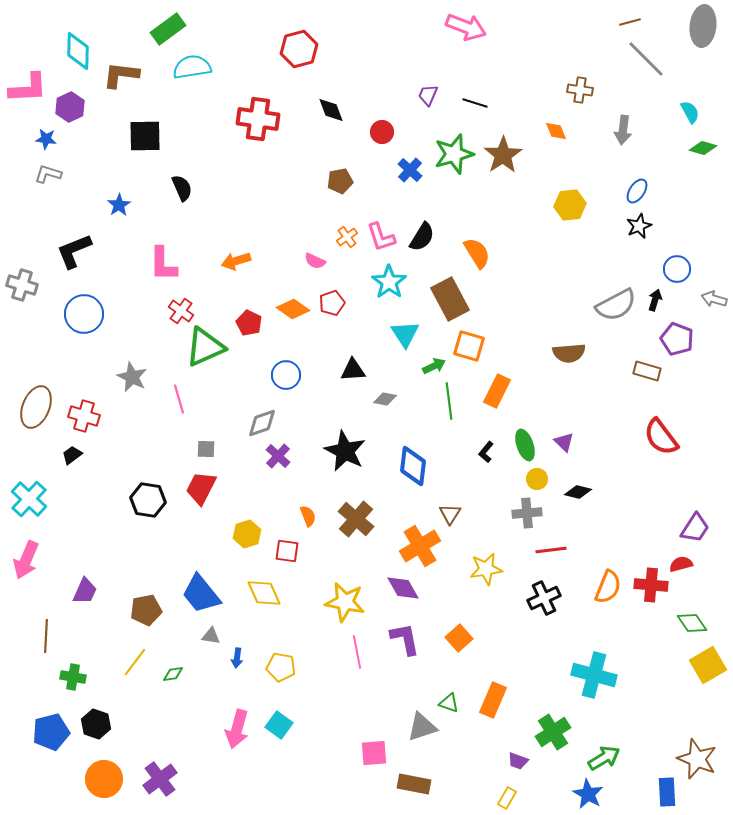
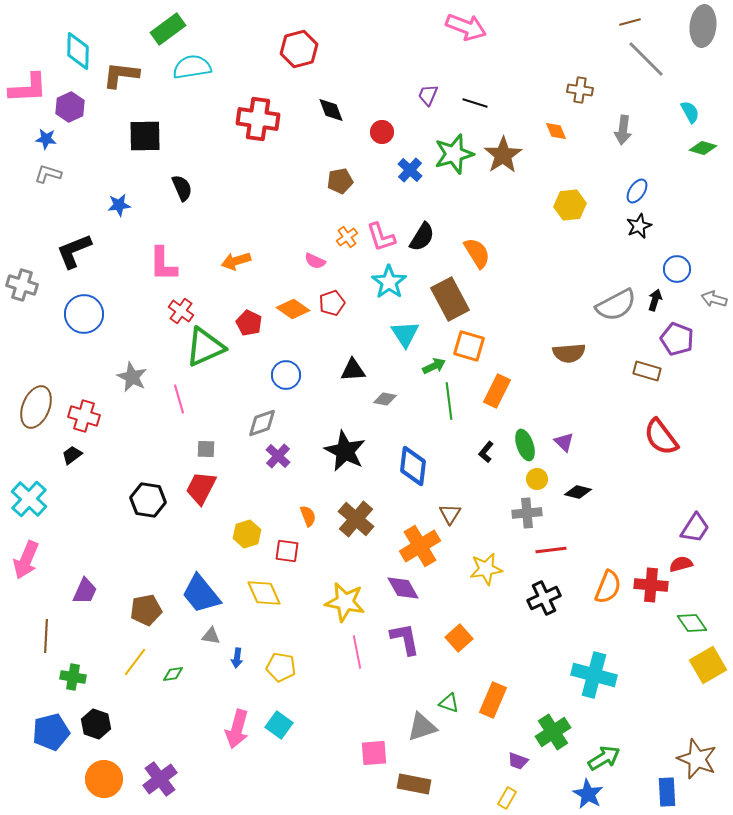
blue star at (119, 205): rotated 25 degrees clockwise
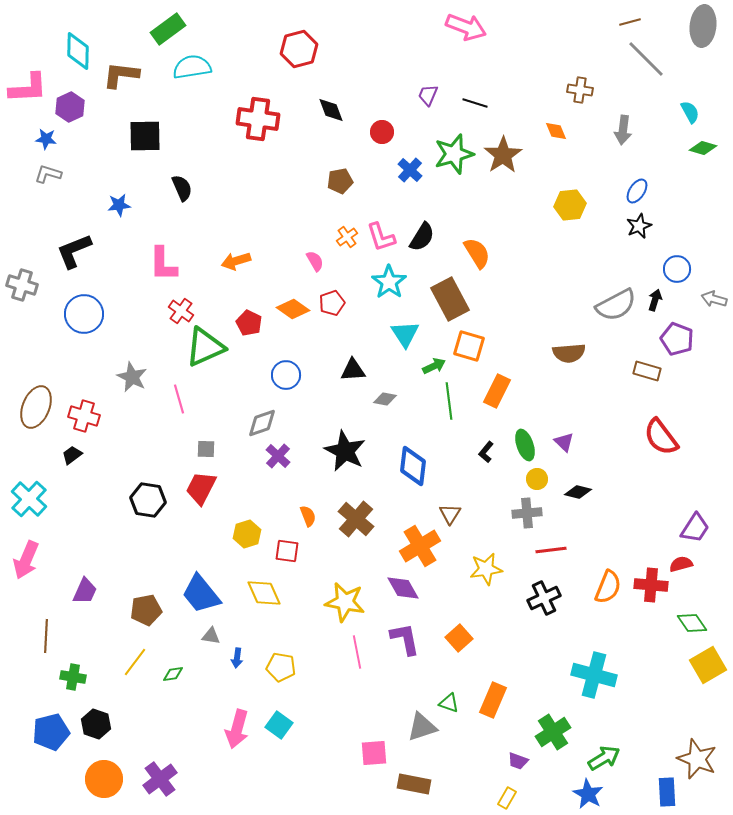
pink semicircle at (315, 261): rotated 145 degrees counterclockwise
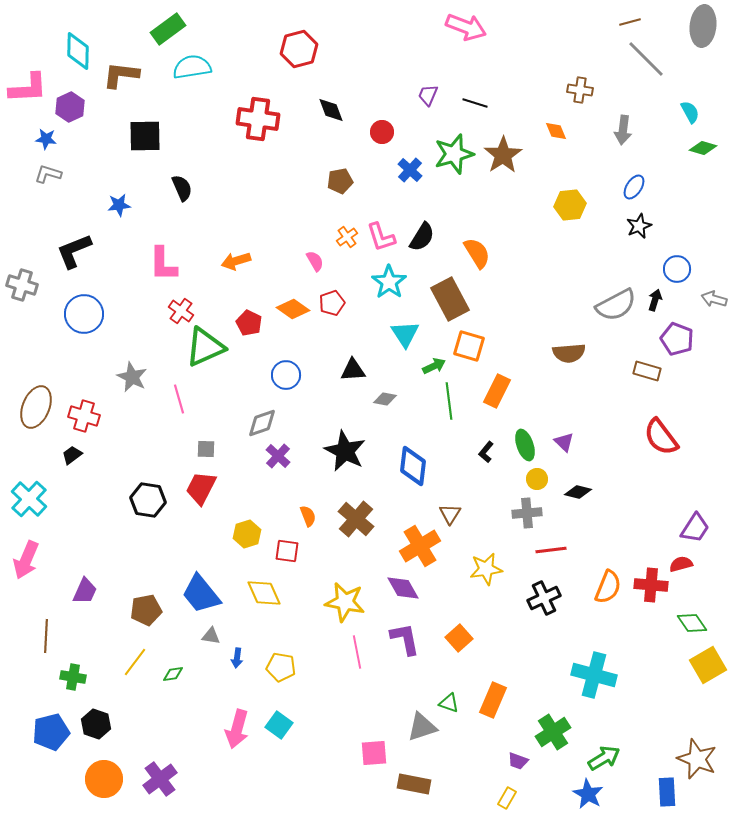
blue ellipse at (637, 191): moved 3 px left, 4 px up
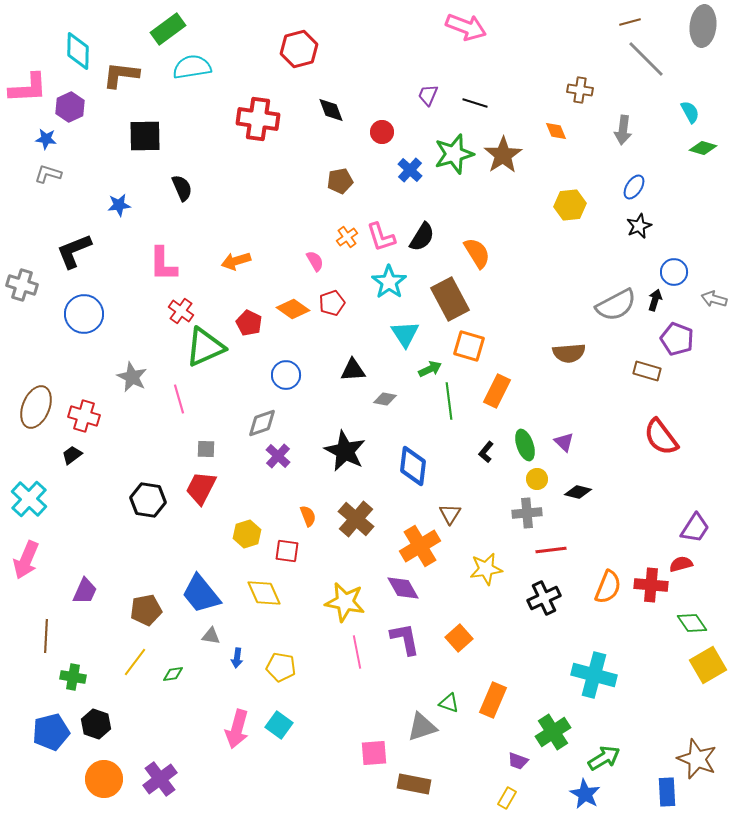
blue circle at (677, 269): moved 3 px left, 3 px down
green arrow at (434, 366): moved 4 px left, 3 px down
blue star at (588, 794): moved 3 px left
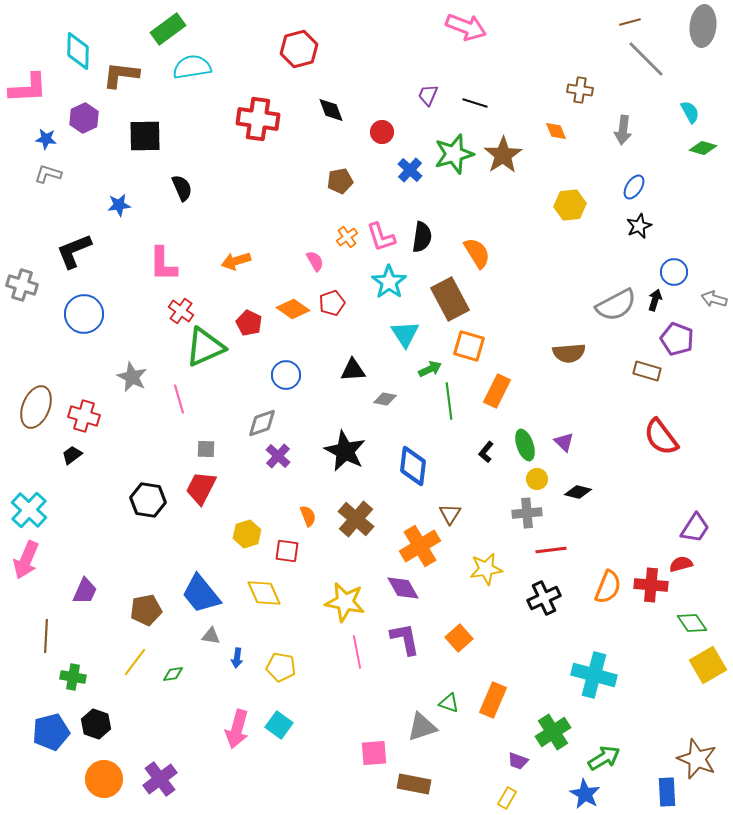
purple hexagon at (70, 107): moved 14 px right, 11 px down
black semicircle at (422, 237): rotated 24 degrees counterclockwise
cyan cross at (29, 499): moved 11 px down
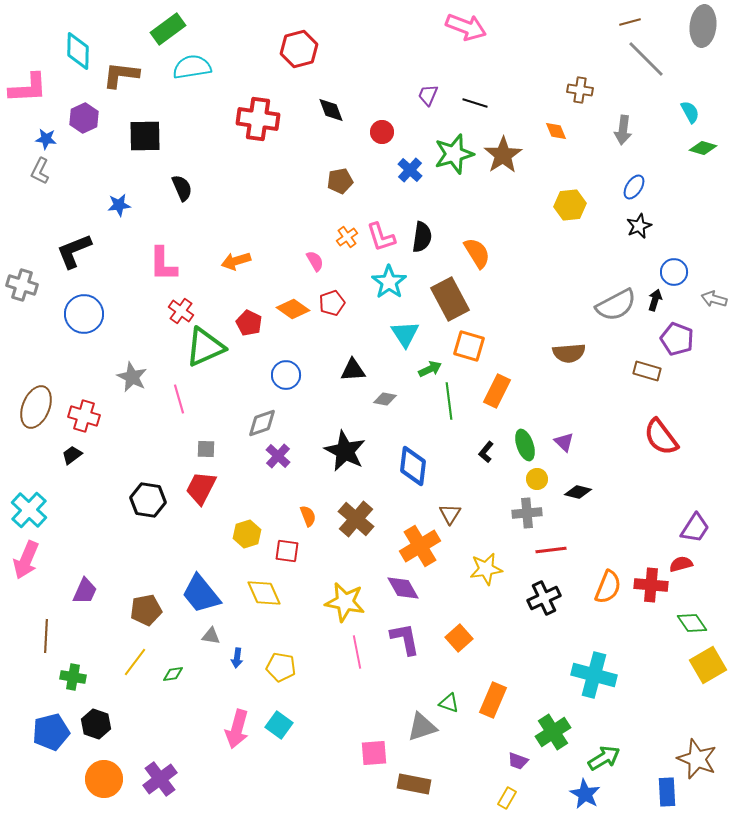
gray L-shape at (48, 174): moved 8 px left, 3 px up; rotated 80 degrees counterclockwise
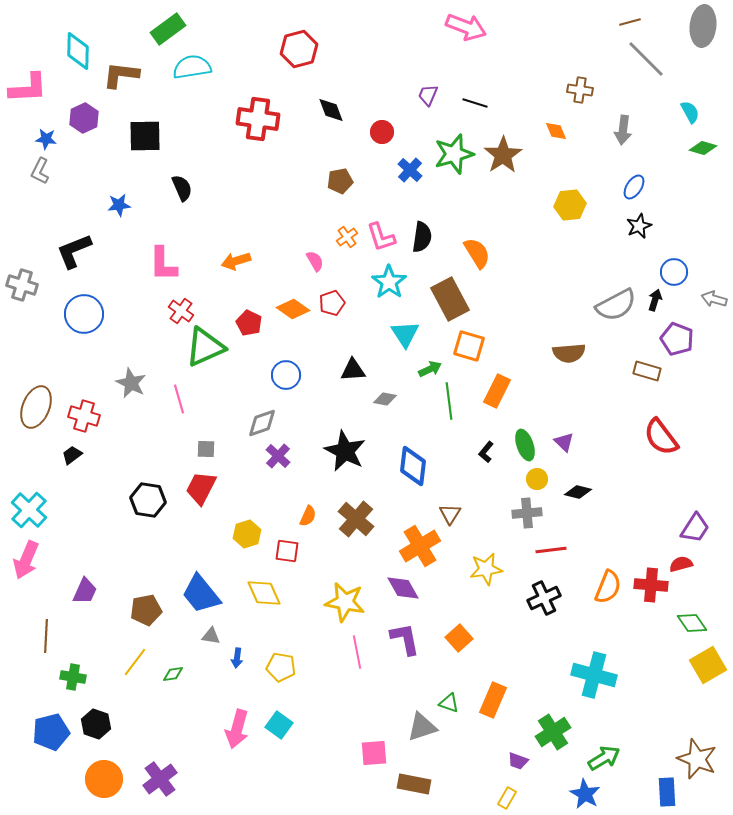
gray star at (132, 377): moved 1 px left, 6 px down
orange semicircle at (308, 516): rotated 45 degrees clockwise
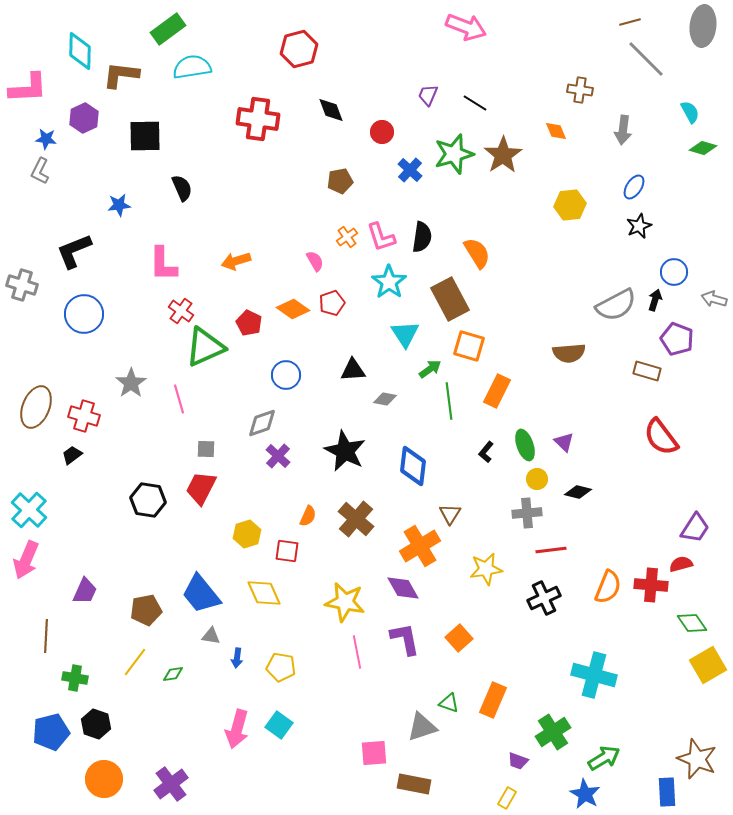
cyan diamond at (78, 51): moved 2 px right
black line at (475, 103): rotated 15 degrees clockwise
green arrow at (430, 369): rotated 10 degrees counterclockwise
gray star at (131, 383): rotated 12 degrees clockwise
green cross at (73, 677): moved 2 px right, 1 px down
purple cross at (160, 779): moved 11 px right, 5 px down
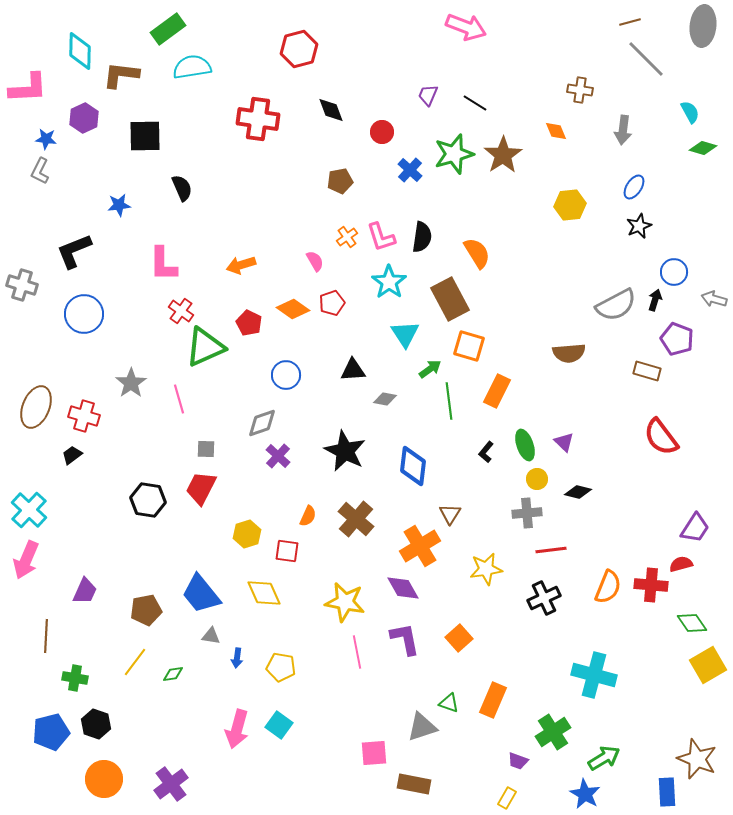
orange arrow at (236, 261): moved 5 px right, 4 px down
